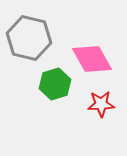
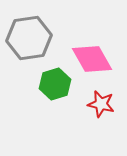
gray hexagon: rotated 21 degrees counterclockwise
red star: rotated 16 degrees clockwise
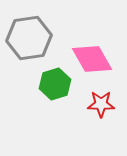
red star: rotated 12 degrees counterclockwise
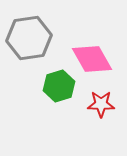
green hexagon: moved 4 px right, 2 px down
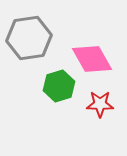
red star: moved 1 px left
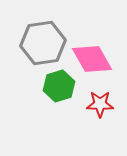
gray hexagon: moved 14 px right, 5 px down
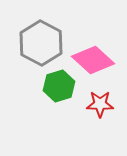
gray hexagon: moved 2 px left; rotated 24 degrees counterclockwise
pink diamond: moved 1 px right, 1 px down; rotated 18 degrees counterclockwise
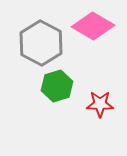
pink diamond: moved 34 px up; rotated 12 degrees counterclockwise
green hexagon: moved 2 px left
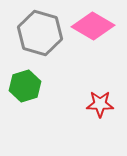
gray hexagon: moved 1 px left, 10 px up; rotated 12 degrees counterclockwise
green hexagon: moved 32 px left
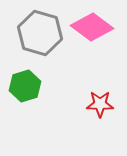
pink diamond: moved 1 px left, 1 px down; rotated 6 degrees clockwise
